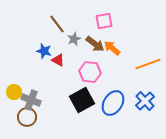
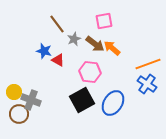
blue cross: moved 2 px right, 17 px up; rotated 12 degrees counterclockwise
brown circle: moved 8 px left, 3 px up
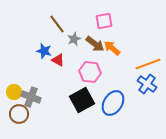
gray cross: moved 3 px up
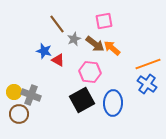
gray cross: moved 2 px up
blue ellipse: rotated 30 degrees counterclockwise
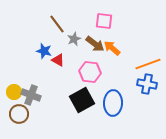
pink square: rotated 18 degrees clockwise
blue cross: rotated 24 degrees counterclockwise
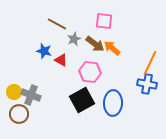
brown line: rotated 24 degrees counterclockwise
red triangle: moved 3 px right
orange line: moved 2 px right, 1 px up; rotated 45 degrees counterclockwise
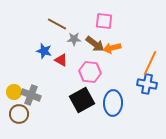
gray star: rotated 24 degrees clockwise
orange arrow: rotated 54 degrees counterclockwise
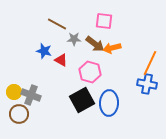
pink hexagon: rotated 10 degrees clockwise
blue ellipse: moved 4 px left
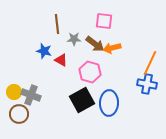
brown line: rotated 54 degrees clockwise
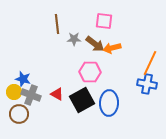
blue star: moved 21 px left, 28 px down
red triangle: moved 4 px left, 34 px down
pink hexagon: rotated 15 degrees counterclockwise
